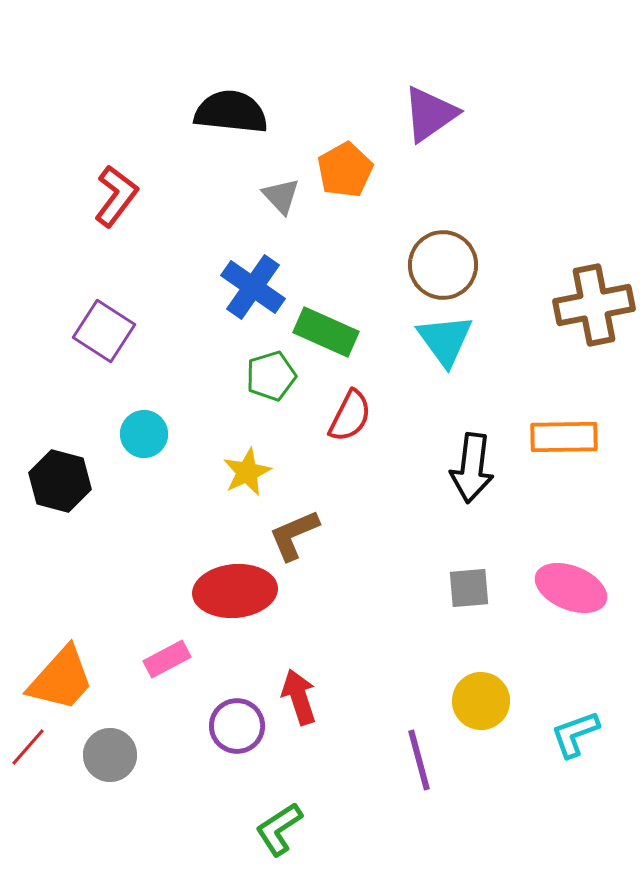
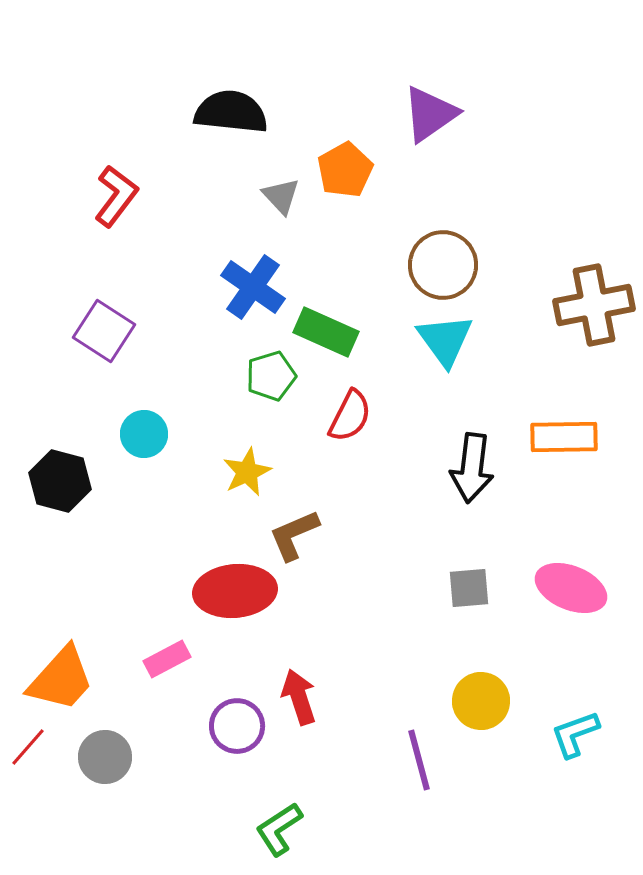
gray circle: moved 5 px left, 2 px down
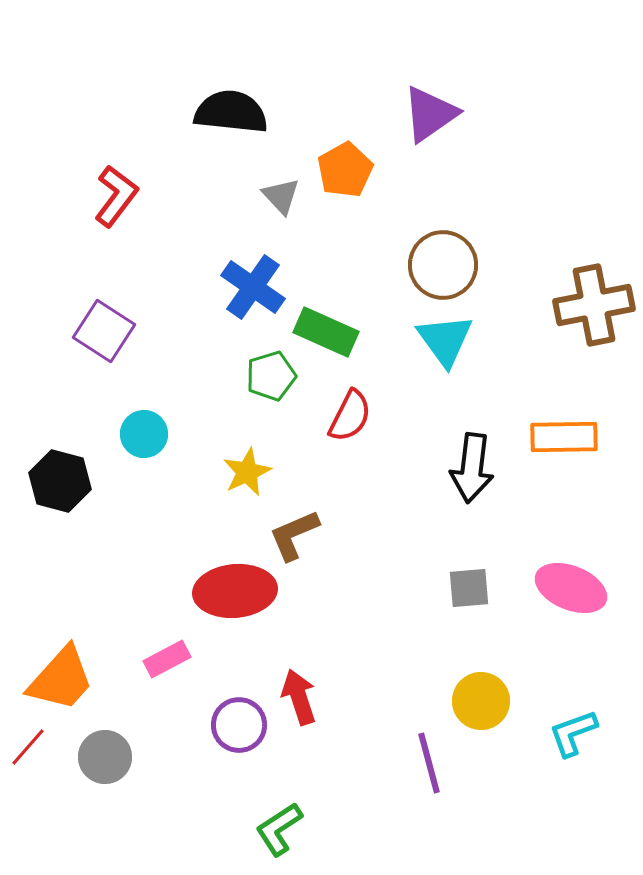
purple circle: moved 2 px right, 1 px up
cyan L-shape: moved 2 px left, 1 px up
purple line: moved 10 px right, 3 px down
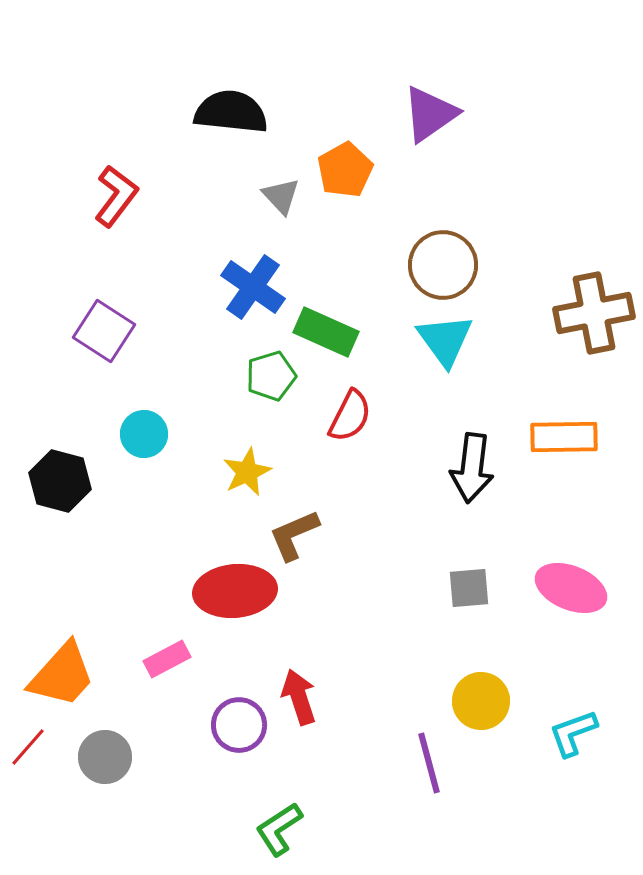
brown cross: moved 8 px down
orange trapezoid: moved 1 px right, 4 px up
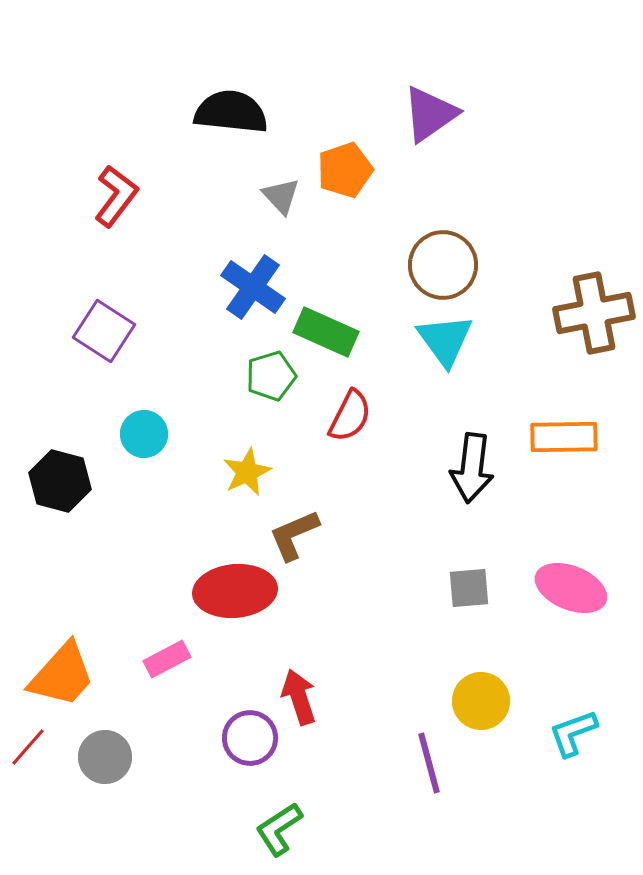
orange pentagon: rotated 10 degrees clockwise
purple circle: moved 11 px right, 13 px down
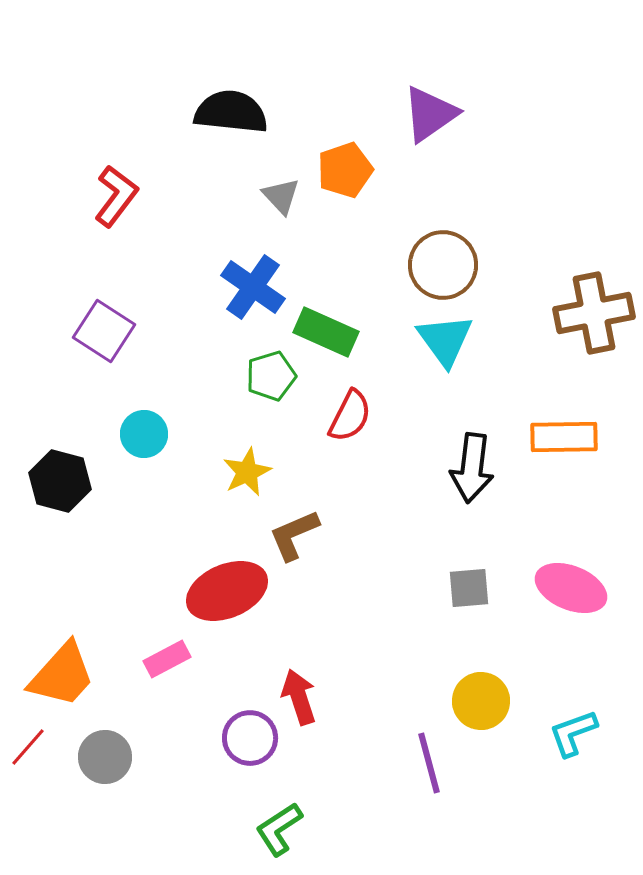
red ellipse: moved 8 px left; rotated 18 degrees counterclockwise
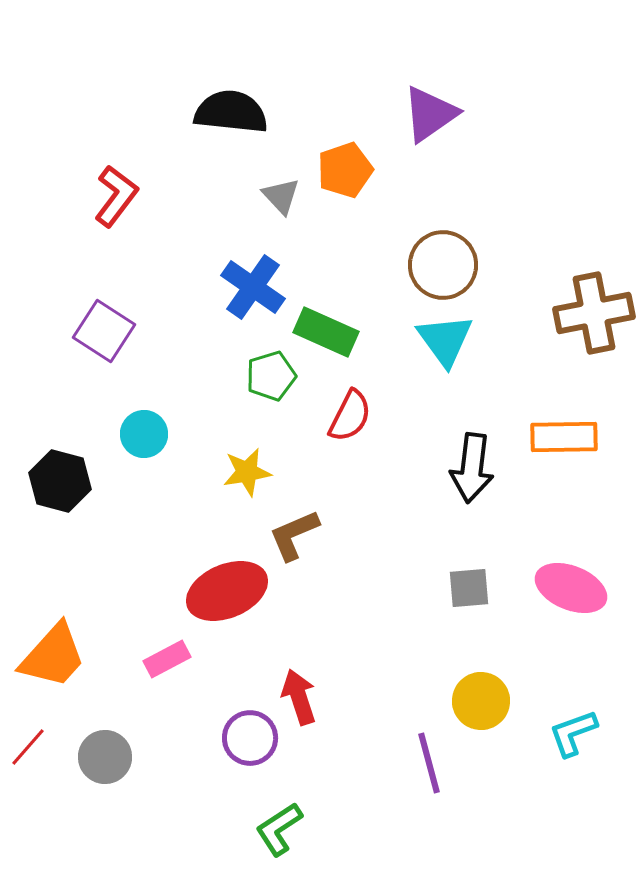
yellow star: rotated 15 degrees clockwise
orange trapezoid: moved 9 px left, 19 px up
